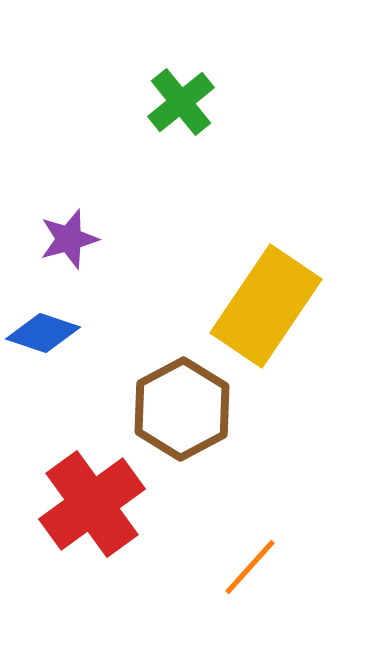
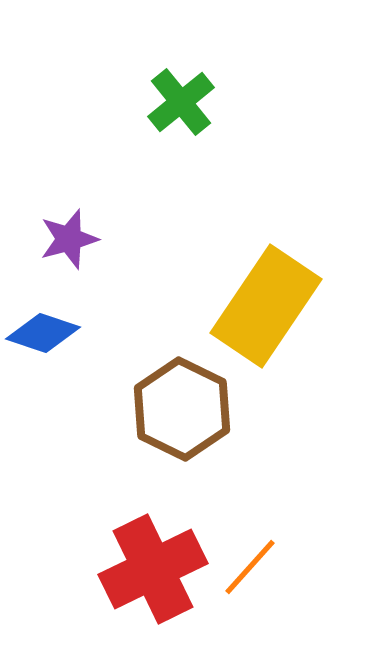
brown hexagon: rotated 6 degrees counterclockwise
red cross: moved 61 px right, 65 px down; rotated 10 degrees clockwise
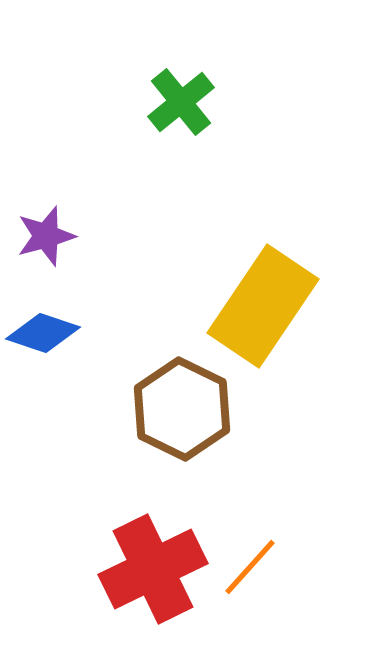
purple star: moved 23 px left, 3 px up
yellow rectangle: moved 3 px left
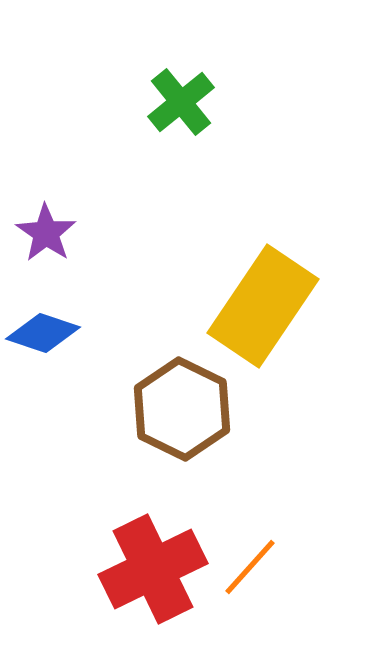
purple star: moved 3 px up; rotated 22 degrees counterclockwise
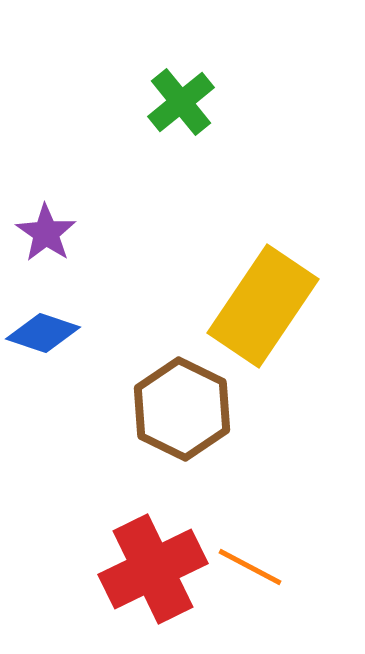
orange line: rotated 76 degrees clockwise
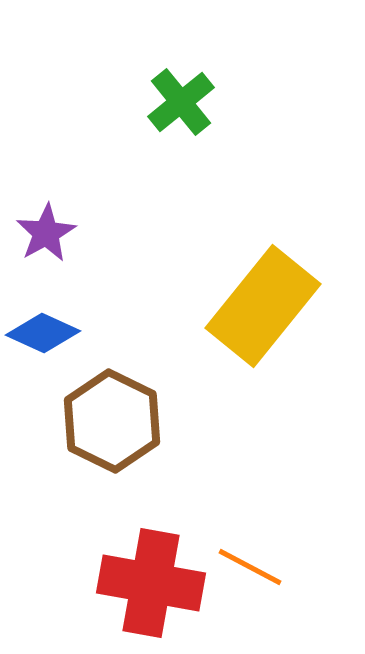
purple star: rotated 8 degrees clockwise
yellow rectangle: rotated 5 degrees clockwise
blue diamond: rotated 6 degrees clockwise
brown hexagon: moved 70 px left, 12 px down
red cross: moved 2 px left, 14 px down; rotated 36 degrees clockwise
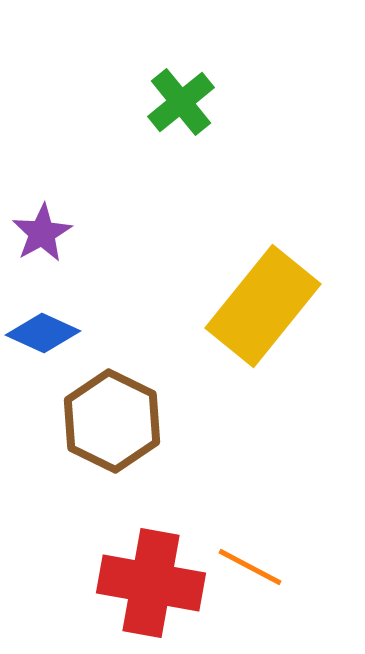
purple star: moved 4 px left
